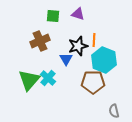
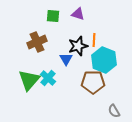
brown cross: moved 3 px left, 1 px down
gray semicircle: rotated 16 degrees counterclockwise
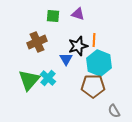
cyan hexagon: moved 5 px left, 3 px down
brown pentagon: moved 4 px down
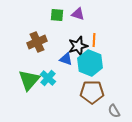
green square: moved 4 px right, 1 px up
blue triangle: rotated 40 degrees counterclockwise
cyan hexagon: moved 9 px left
brown pentagon: moved 1 px left, 6 px down
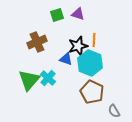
green square: rotated 24 degrees counterclockwise
brown pentagon: rotated 25 degrees clockwise
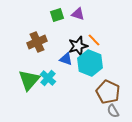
orange line: rotated 48 degrees counterclockwise
brown pentagon: moved 16 px right
gray semicircle: moved 1 px left
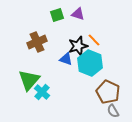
cyan cross: moved 6 px left, 14 px down
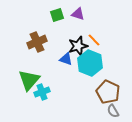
cyan cross: rotated 28 degrees clockwise
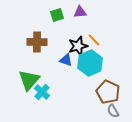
purple triangle: moved 2 px right, 2 px up; rotated 24 degrees counterclockwise
brown cross: rotated 24 degrees clockwise
blue triangle: moved 1 px down
cyan hexagon: rotated 15 degrees clockwise
cyan cross: rotated 28 degrees counterclockwise
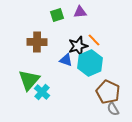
gray semicircle: moved 2 px up
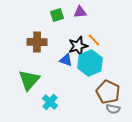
cyan cross: moved 8 px right, 10 px down
gray semicircle: rotated 48 degrees counterclockwise
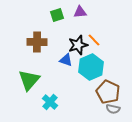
black star: moved 1 px up
cyan hexagon: moved 1 px right, 4 px down
